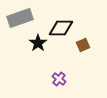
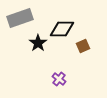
black diamond: moved 1 px right, 1 px down
brown square: moved 1 px down
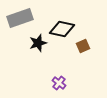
black diamond: rotated 10 degrees clockwise
black star: rotated 18 degrees clockwise
purple cross: moved 4 px down
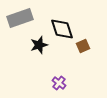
black diamond: rotated 60 degrees clockwise
black star: moved 1 px right, 2 px down
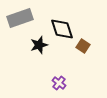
brown square: rotated 32 degrees counterclockwise
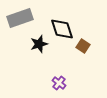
black star: moved 1 px up
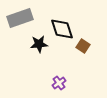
black star: rotated 12 degrees clockwise
purple cross: rotated 16 degrees clockwise
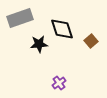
brown square: moved 8 px right, 5 px up; rotated 16 degrees clockwise
